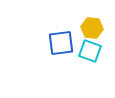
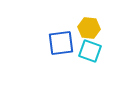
yellow hexagon: moved 3 px left
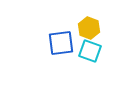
yellow hexagon: rotated 15 degrees clockwise
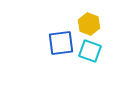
yellow hexagon: moved 4 px up
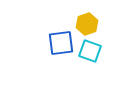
yellow hexagon: moved 2 px left; rotated 20 degrees clockwise
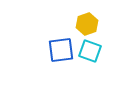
blue square: moved 7 px down
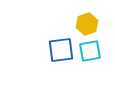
cyan square: rotated 30 degrees counterclockwise
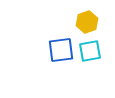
yellow hexagon: moved 2 px up
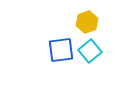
cyan square: rotated 30 degrees counterclockwise
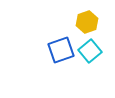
blue square: rotated 12 degrees counterclockwise
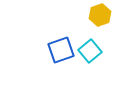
yellow hexagon: moved 13 px right, 7 px up
